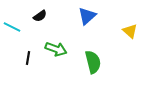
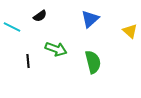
blue triangle: moved 3 px right, 3 px down
black line: moved 3 px down; rotated 16 degrees counterclockwise
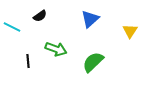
yellow triangle: rotated 21 degrees clockwise
green semicircle: rotated 120 degrees counterclockwise
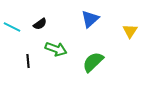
black semicircle: moved 8 px down
